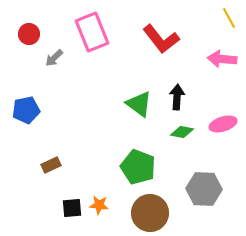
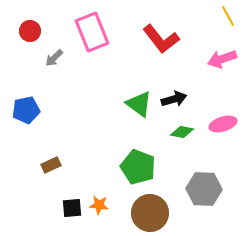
yellow line: moved 1 px left, 2 px up
red circle: moved 1 px right, 3 px up
pink arrow: rotated 24 degrees counterclockwise
black arrow: moved 3 px left, 2 px down; rotated 70 degrees clockwise
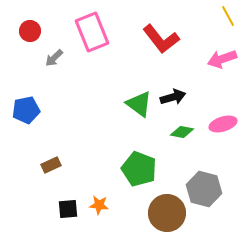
black arrow: moved 1 px left, 2 px up
green pentagon: moved 1 px right, 2 px down
gray hexagon: rotated 12 degrees clockwise
black square: moved 4 px left, 1 px down
brown circle: moved 17 px right
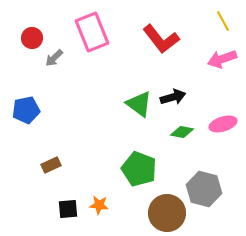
yellow line: moved 5 px left, 5 px down
red circle: moved 2 px right, 7 px down
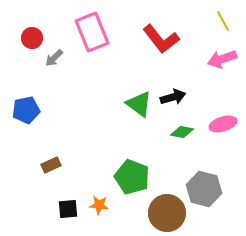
green pentagon: moved 7 px left, 8 px down
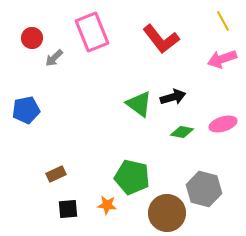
brown rectangle: moved 5 px right, 9 px down
green pentagon: rotated 8 degrees counterclockwise
orange star: moved 8 px right
